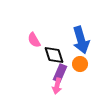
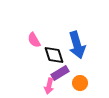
blue arrow: moved 4 px left, 5 px down
orange circle: moved 19 px down
purple rectangle: rotated 36 degrees clockwise
pink arrow: moved 8 px left
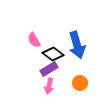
black diamond: moved 1 px left, 1 px up; rotated 35 degrees counterclockwise
purple rectangle: moved 11 px left, 4 px up
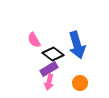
pink arrow: moved 4 px up
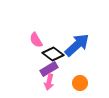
pink semicircle: moved 2 px right
blue arrow: rotated 116 degrees counterclockwise
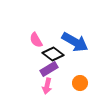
blue arrow: moved 2 px left, 3 px up; rotated 72 degrees clockwise
pink arrow: moved 2 px left, 4 px down
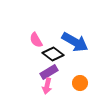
purple rectangle: moved 3 px down
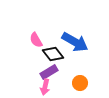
black diamond: rotated 15 degrees clockwise
pink arrow: moved 2 px left, 1 px down
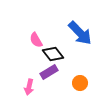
blue arrow: moved 5 px right, 9 px up; rotated 16 degrees clockwise
pink arrow: moved 16 px left
